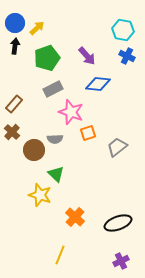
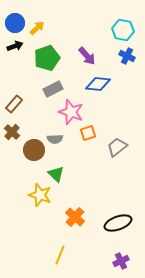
black arrow: rotated 63 degrees clockwise
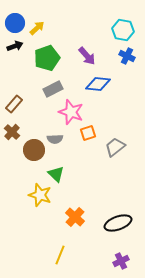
gray trapezoid: moved 2 px left
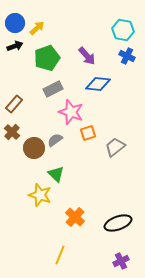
gray semicircle: moved 1 px down; rotated 147 degrees clockwise
brown circle: moved 2 px up
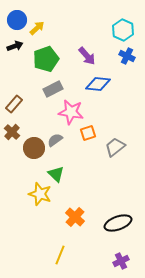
blue circle: moved 2 px right, 3 px up
cyan hexagon: rotated 15 degrees clockwise
green pentagon: moved 1 px left, 1 px down
pink star: rotated 10 degrees counterclockwise
yellow star: moved 1 px up
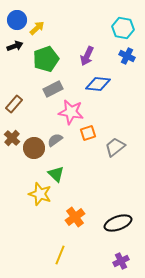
cyan hexagon: moved 2 px up; rotated 15 degrees counterclockwise
purple arrow: rotated 66 degrees clockwise
brown cross: moved 6 px down
orange cross: rotated 12 degrees clockwise
